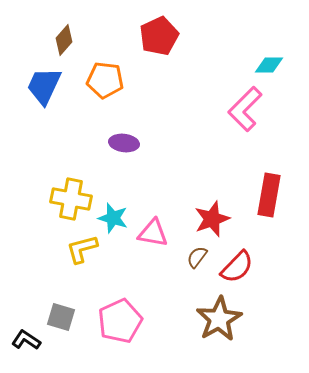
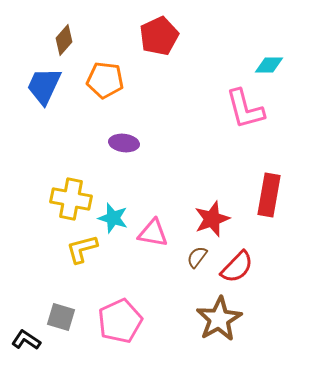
pink L-shape: rotated 60 degrees counterclockwise
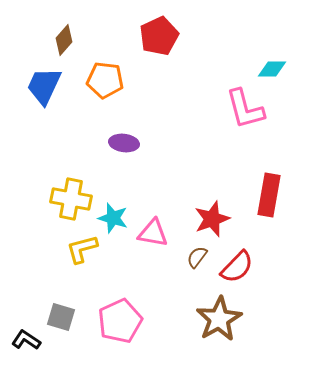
cyan diamond: moved 3 px right, 4 px down
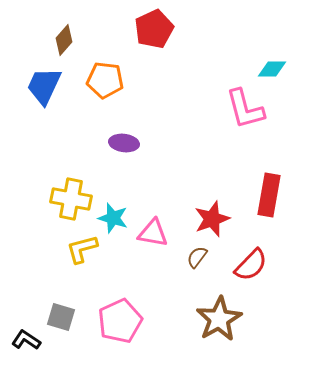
red pentagon: moved 5 px left, 7 px up
red semicircle: moved 14 px right, 2 px up
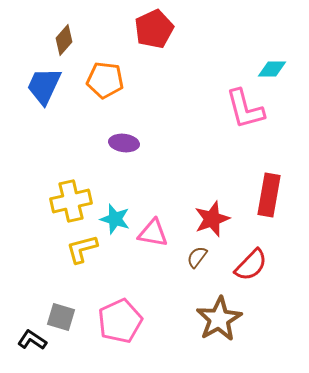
yellow cross: moved 2 px down; rotated 24 degrees counterclockwise
cyan star: moved 2 px right, 1 px down
black L-shape: moved 6 px right
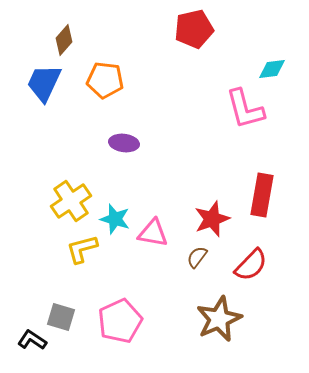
red pentagon: moved 40 px right; rotated 12 degrees clockwise
cyan diamond: rotated 8 degrees counterclockwise
blue trapezoid: moved 3 px up
red rectangle: moved 7 px left
yellow cross: rotated 21 degrees counterclockwise
brown star: rotated 6 degrees clockwise
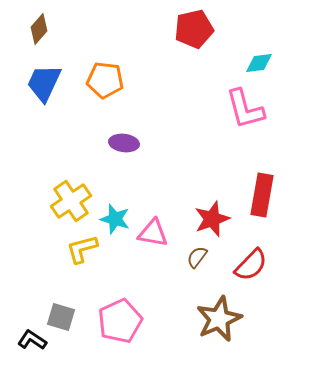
brown diamond: moved 25 px left, 11 px up
cyan diamond: moved 13 px left, 6 px up
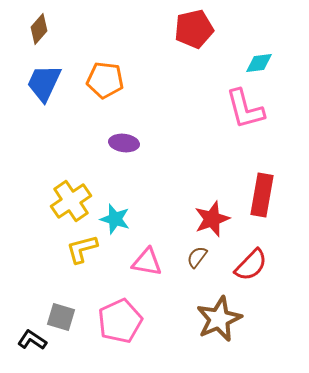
pink triangle: moved 6 px left, 29 px down
